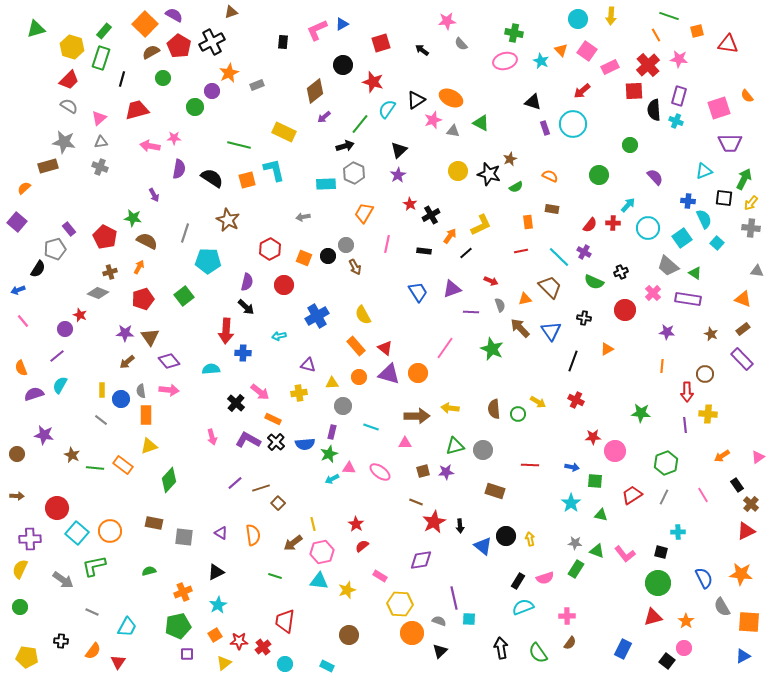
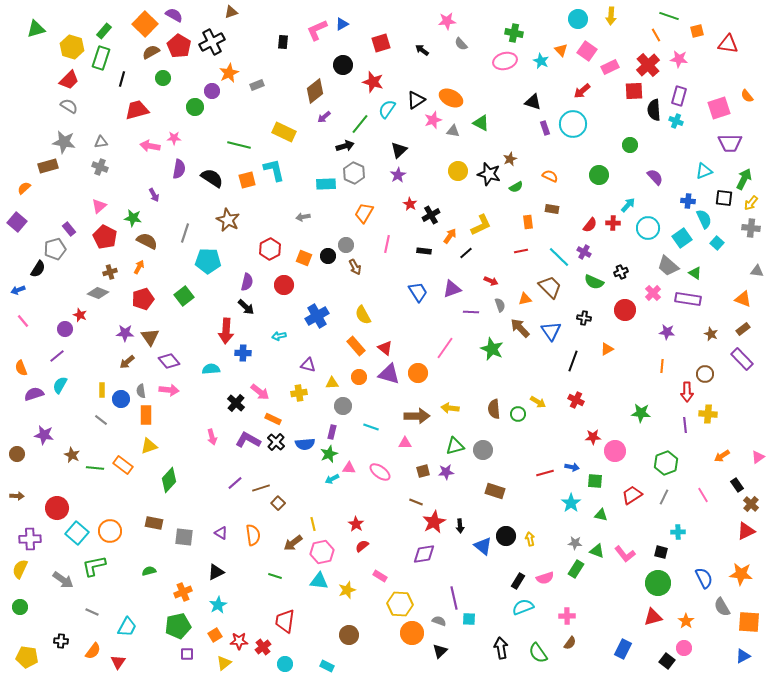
pink triangle at (99, 118): moved 88 px down
red line at (530, 465): moved 15 px right, 8 px down; rotated 18 degrees counterclockwise
purple diamond at (421, 560): moved 3 px right, 6 px up
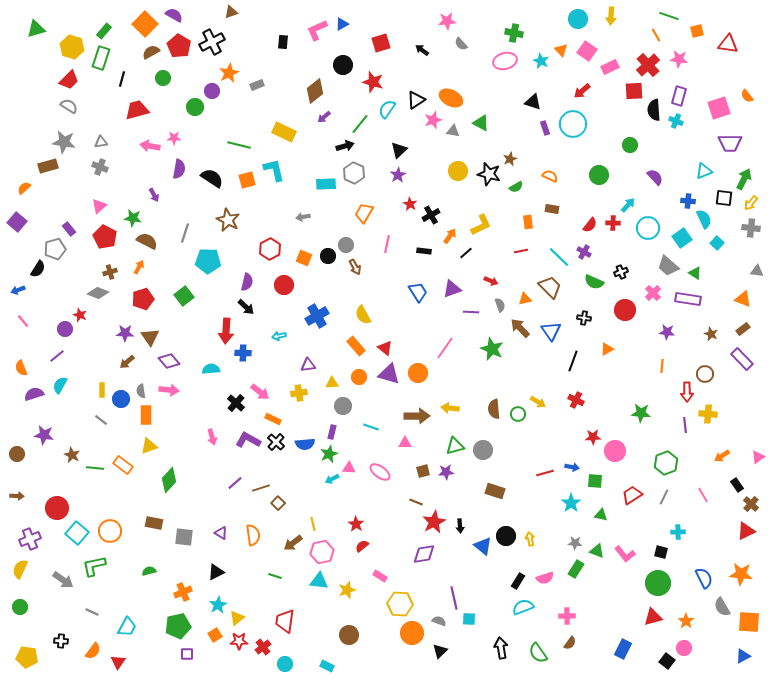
purple triangle at (308, 365): rotated 21 degrees counterclockwise
purple cross at (30, 539): rotated 20 degrees counterclockwise
yellow triangle at (224, 663): moved 13 px right, 45 px up
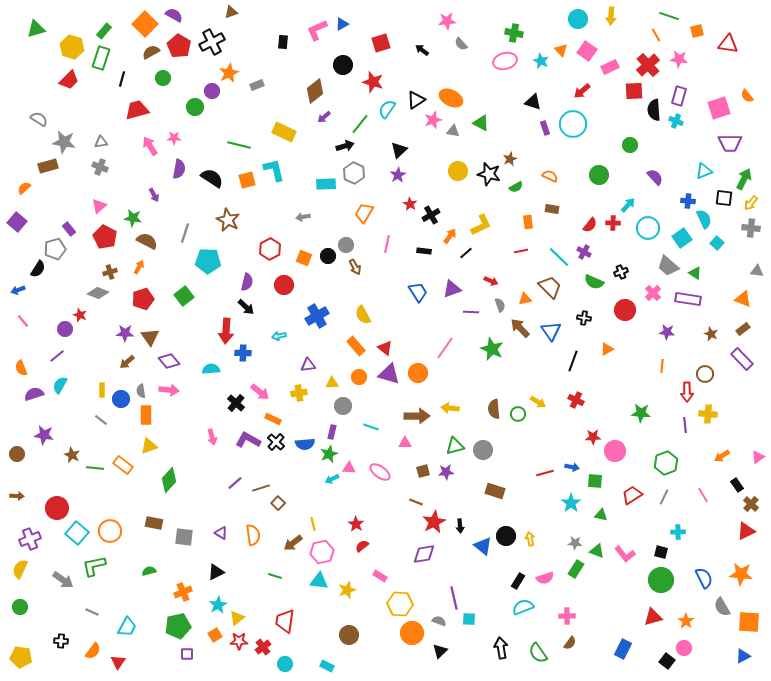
gray semicircle at (69, 106): moved 30 px left, 13 px down
pink arrow at (150, 146): rotated 48 degrees clockwise
green circle at (658, 583): moved 3 px right, 3 px up
yellow pentagon at (27, 657): moved 6 px left
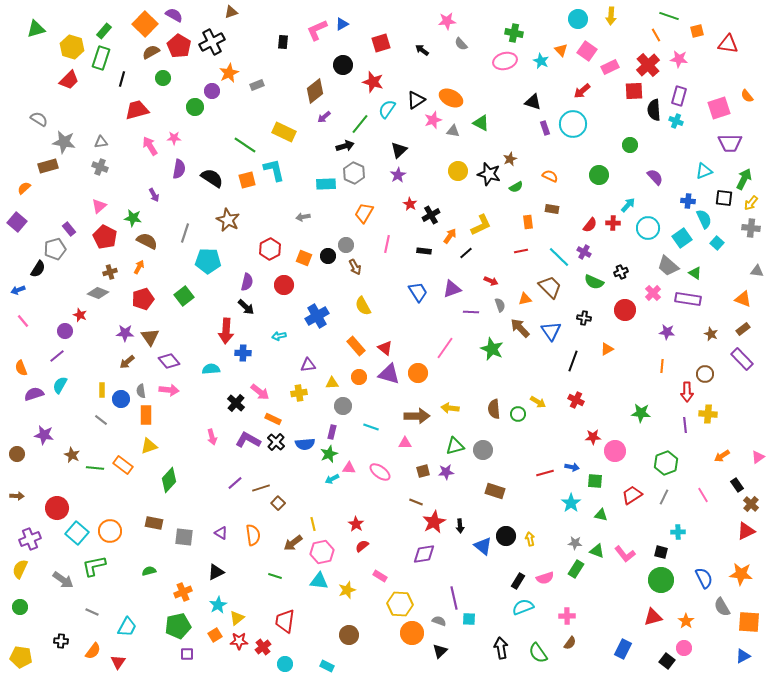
green line at (239, 145): moved 6 px right; rotated 20 degrees clockwise
yellow semicircle at (363, 315): moved 9 px up
purple circle at (65, 329): moved 2 px down
